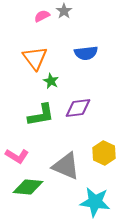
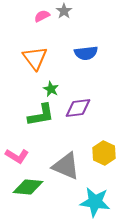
green star: moved 8 px down
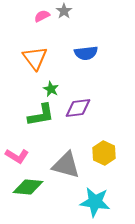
gray triangle: moved 1 px up; rotated 8 degrees counterclockwise
